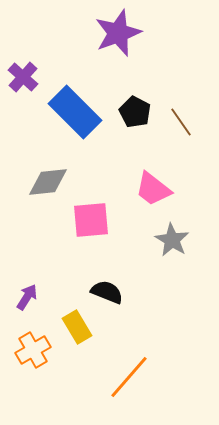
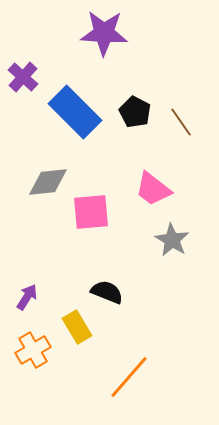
purple star: moved 14 px left; rotated 24 degrees clockwise
pink square: moved 8 px up
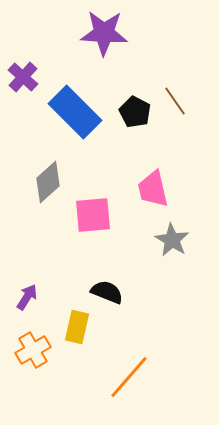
brown line: moved 6 px left, 21 px up
gray diamond: rotated 36 degrees counterclockwise
pink trapezoid: rotated 39 degrees clockwise
pink square: moved 2 px right, 3 px down
yellow rectangle: rotated 44 degrees clockwise
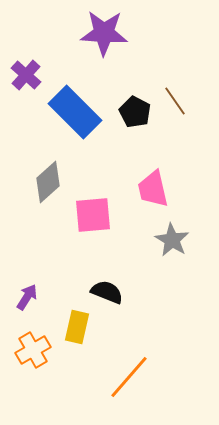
purple cross: moved 3 px right, 2 px up
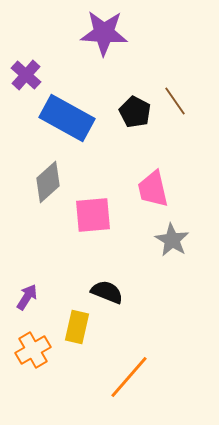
blue rectangle: moved 8 px left, 6 px down; rotated 16 degrees counterclockwise
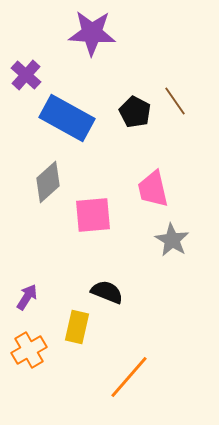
purple star: moved 12 px left
orange cross: moved 4 px left
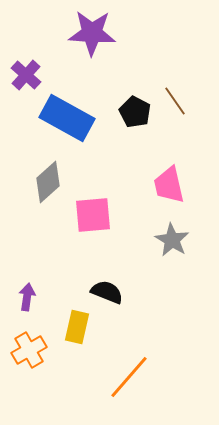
pink trapezoid: moved 16 px right, 4 px up
purple arrow: rotated 24 degrees counterclockwise
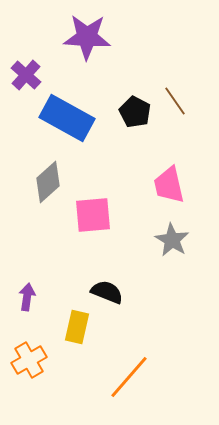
purple star: moved 5 px left, 4 px down
orange cross: moved 10 px down
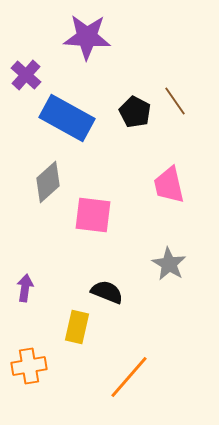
pink square: rotated 12 degrees clockwise
gray star: moved 3 px left, 24 px down
purple arrow: moved 2 px left, 9 px up
orange cross: moved 6 px down; rotated 20 degrees clockwise
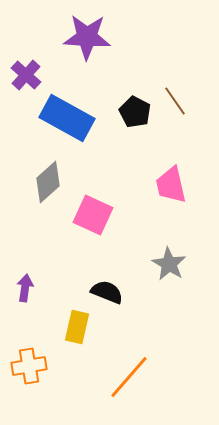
pink trapezoid: moved 2 px right
pink square: rotated 18 degrees clockwise
